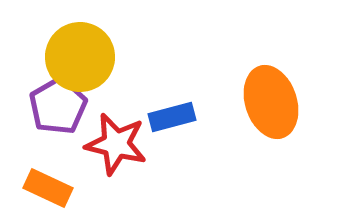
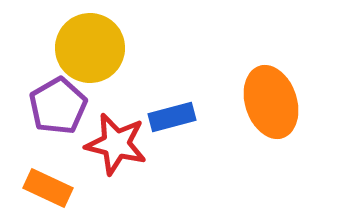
yellow circle: moved 10 px right, 9 px up
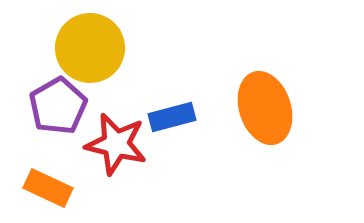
orange ellipse: moved 6 px left, 6 px down
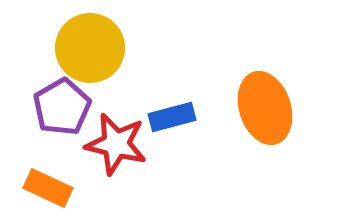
purple pentagon: moved 4 px right, 1 px down
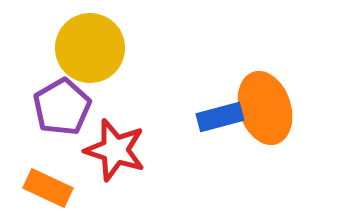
blue rectangle: moved 48 px right
red star: moved 1 px left, 6 px down; rotated 4 degrees clockwise
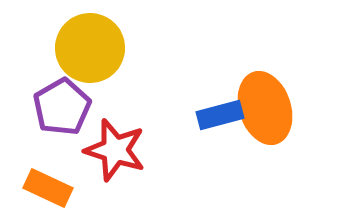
blue rectangle: moved 2 px up
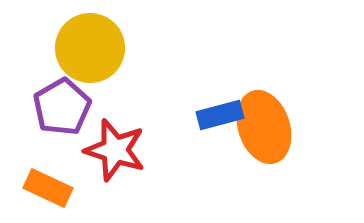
orange ellipse: moved 1 px left, 19 px down
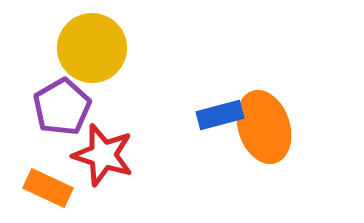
yellow circle: moved 2 px right
red star: moved 12 px left, 5 px down
